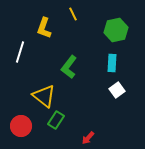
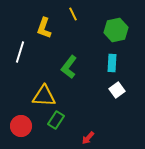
yellow triangle: rotated 35 degrees counterclockwise
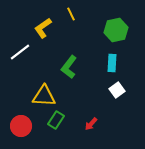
yellow line: moved 2 px left
yellow L-shape: moved 1 px left; rotated 35 degrees clockwise
white line: rotated 35 degrees clockwise
red arrow: moved 3 px right, 14 px up
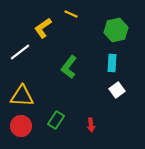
yellow line: rotated 40 degrees counterclockwise
yellow triangle: moved 22 px left
red arrow: moved 1 px down; rotated 48 degrees counterclockwise
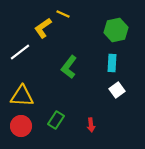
yellow line: moved 8 px left
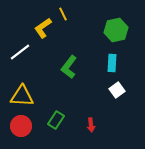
yellow line: rotated 40 degrees clockwise
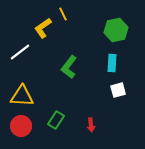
white square: moved 1 px right; rotated 21 degrees clockwise
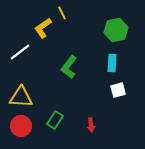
yellow line: moved 1 px left, 1 px up
yellow triangle: moved 1 px left, 1 px down
green rectangle: moved 1 px left
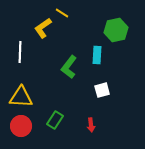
yellow line: rotated 32 degrees counterclockwise
white line: rotated 50 degrees counterclockwise
cyan rectangle: moved 15 px left, 8 px up
white square: moved 16 px left
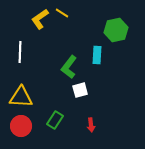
yellow L-shape: moved 3 px left, 9 px up
white square: moved 22 px left
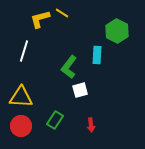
yellow L-shape: rotated 20 degrees clockwise
green hexagon: moved 1 px right, 1 px down; rotated 20 degrees counterclockwise
white line: moved 4 px right, 1 px up; rotated 15 degrees clockwise
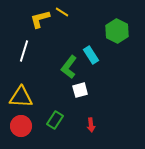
yellow line: moved 1 px up
cyan rectangle: moved 6 px left; rotated 36 degrees counterclockwise
